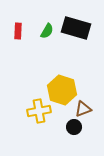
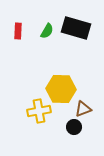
yellow hexagon: moved 1 px left, 1 px up; rotated 16 degrees counterclockwise
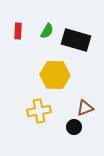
black rectangle: moved 12 px down
yellow hexagon: moved 6 px left, 14 px up
brown triangle: moved 2 px right, 1 px up
